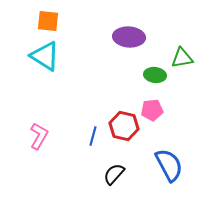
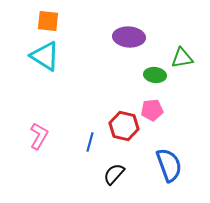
blue line: moved 3 px left, 6 px down
blue semicircle: rotated 8 degrees clockwise
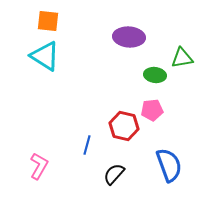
pink L-shape: moved 30 px down
blue line: moved 3 px left, 3 px down
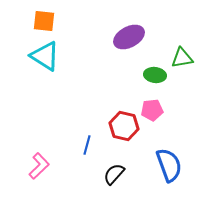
orange square: moved 4 px left
purple ellipse: rotated 32 degrees counterclockwise
pink L-shape: rotated 16 degrees clockwise
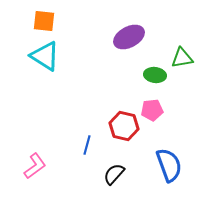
pink L-shape: moved 4 px left; rotated 8 degrees clockwise
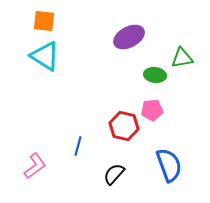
blue line: moved 9 px left, 1 px down
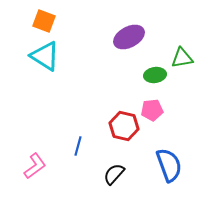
orange square: rotated 15 degrees clockwise
green ellipse: rotated 15 degrees counterclockwise
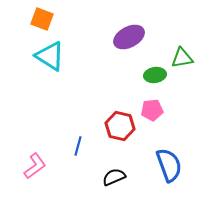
orange square: moved 2 px left, 2 px up
cyan triangle: moved 5 px right
red hexagon: moved 4 px left
black semicircle: moved 3 px down; rotated 25 degrees clockwise
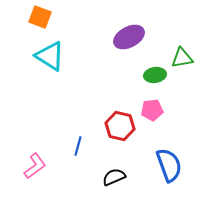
orange square: moved 2 px left, 2 px up
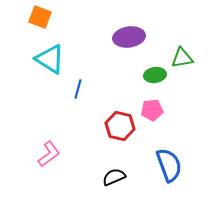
purple ellipse: rotated 20 degrees clockwise
cyan triangle: moved 3 px down
blue line: moved 57 px up
pink L-shape: moved 14 px right, 12 px up
